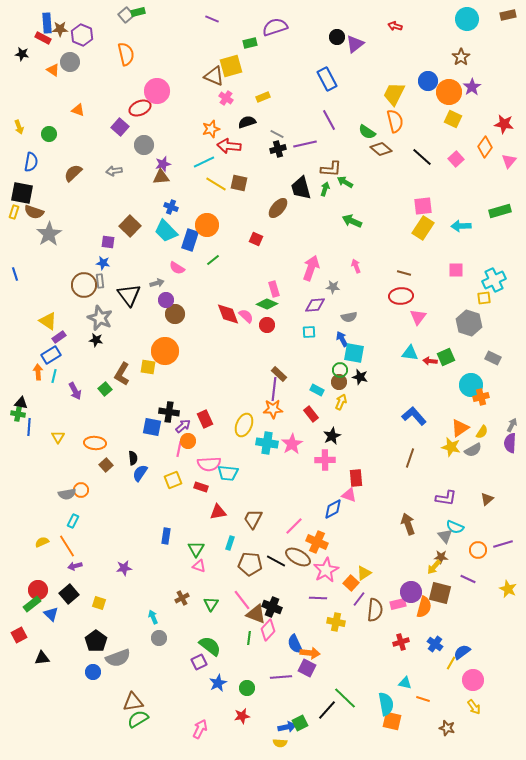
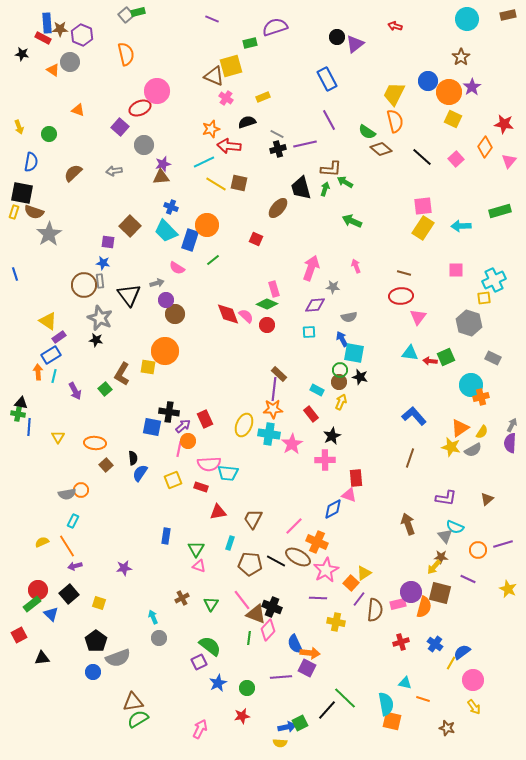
cyan cross at (267, 443): moved 2 px right, 9 px up
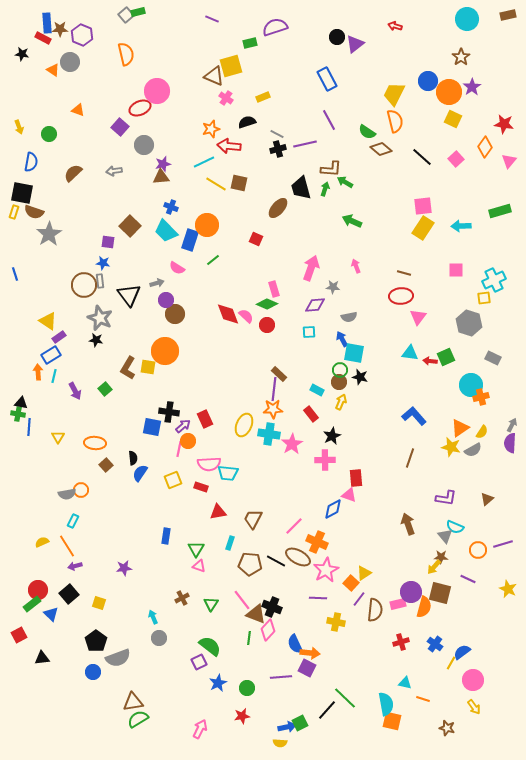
brown L-shape at (122, 374): moved 6 px right, 6 px up
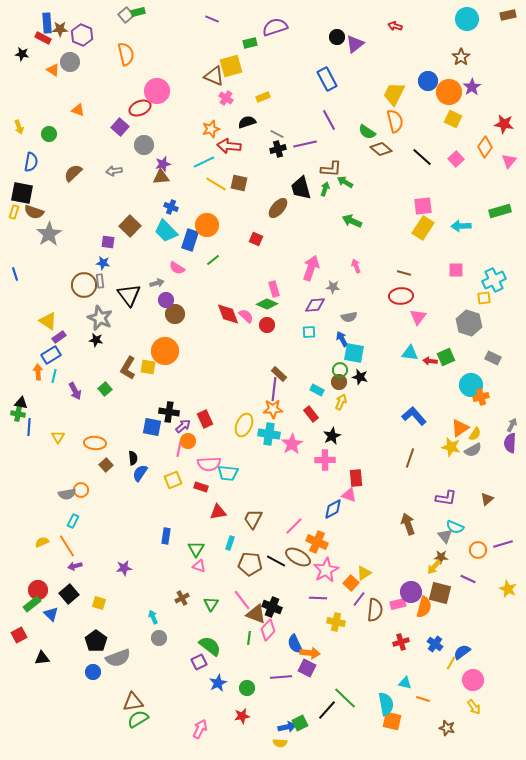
yellow semicircle at (482, 432): moved 7 px left, 2 px down
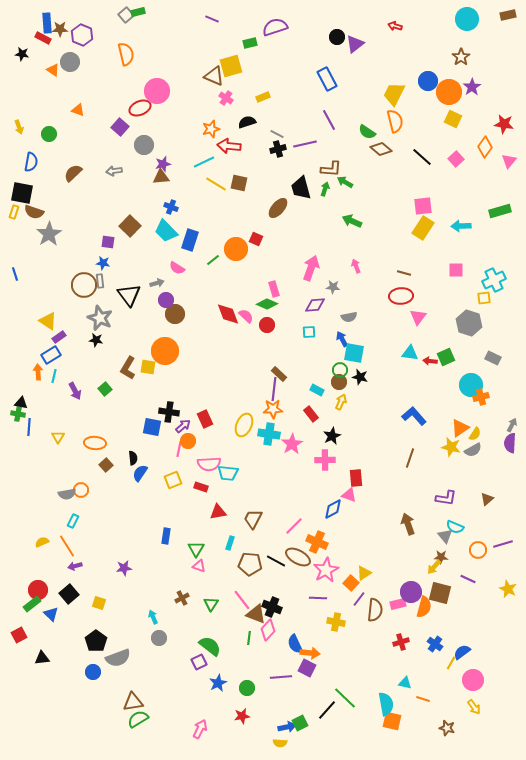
orange circle at (207, 225): moved 29 px right, 24 px down
